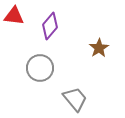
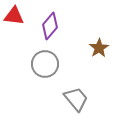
gray circle: moved 5 px right, 4 px up
gray trapezoid: moved 1 px right
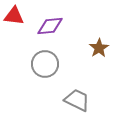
purple diamond: rotated 44 degrees clockwise
gray trapezoid: moved 1 px right, 1 px down; rotated 24 degrees counterclockwise
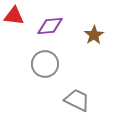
brown star: moved 5 px left, 13 px up
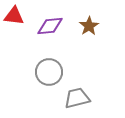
brown star: moved 5 px left, 9 px up
gray circle: moved 4 px right, 8 px down
gray trapezoid: moved 2 px up; rotated 40 degrees counterclockwise
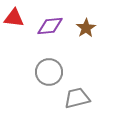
red triangle: moved 2 px down
brown star: moved 3 px left, 2 px down
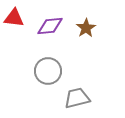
gray circle: moved 1 px left, 1 px up
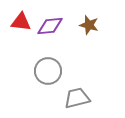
red triangle: moved 7 px right, 4 px down
brown star: moved 3 px right, 3 px up; rotated 24 degrees counterclockwise
